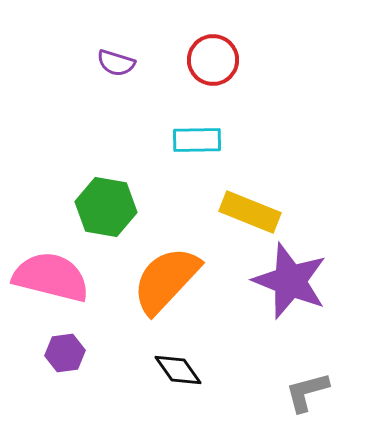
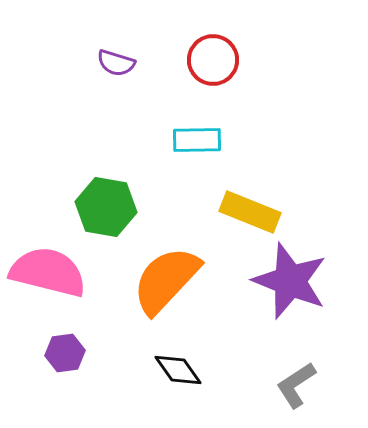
pink semicircle: moved 3 px left, 5 px up
gray L-shape: moved 11 px left, 7 px up; rotated 18 degrees counterclockwise
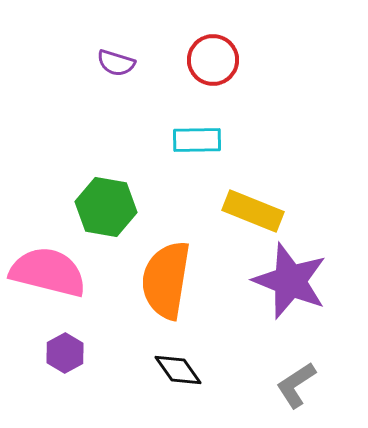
yellow rectangle: moved 3 px right, 1 px up
orange semicircle: rotated 34 degrees counterclockwise
purple hexagon: rotated 21 degrees counterclockwise
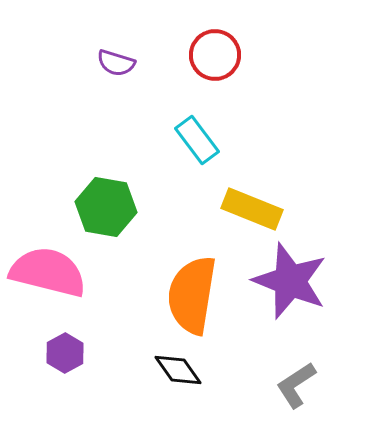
red circle: moved 2 px right, 5 px up
cyan rectangle: rotated 54 degrees clockwise
yellow rectangle: moved 1 px left, 2 px up
orange semicircle: moved 26 px right, 15 px down
